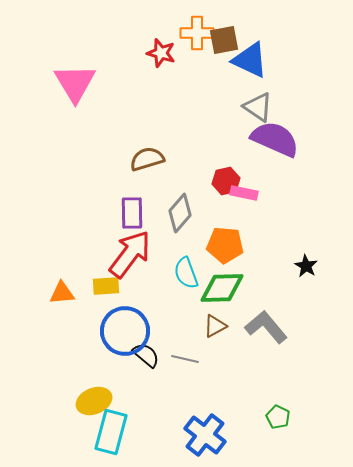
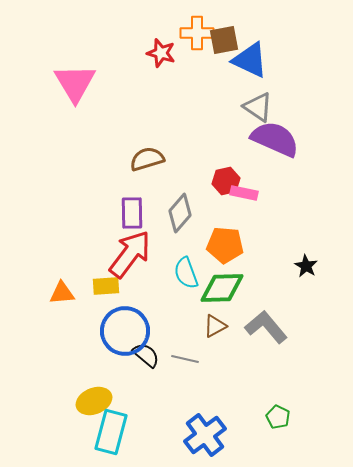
blue cross: rotated 15 degrees clockwise
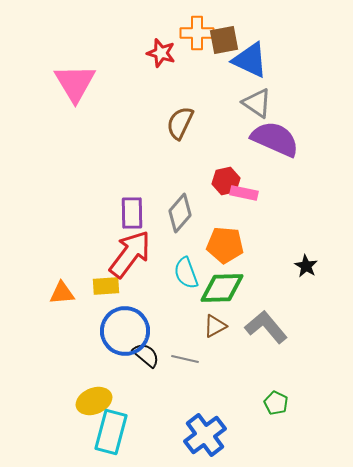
gray triangle: moved 1 px left, 4 px up
brown semicircle: moved 33 px right, 36 px up; rotated 48 degrees counterclockwise
green pentagon: moved 2 px left, 14 px up
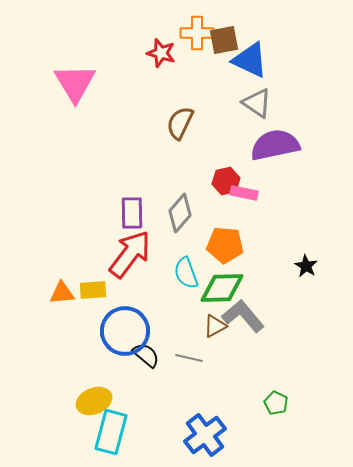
purple semicircle: moved 6 px down; rotated 36 degrees counterclockwise
yellow rectangle: moved 13 px left, 4 px down
gray L-shape: moved 23 px left, 11 px up
gray line: moved 4 px right, 1 px up
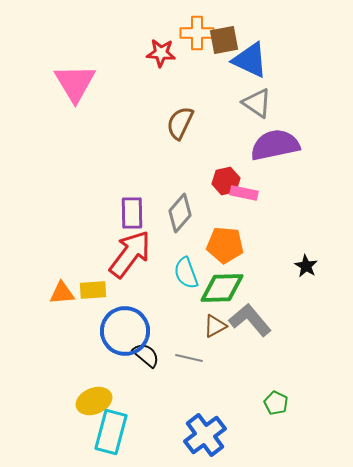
red star: rotated 12 degrees counterclockwise
gray L-shape: moved 7 px right, 4 px down
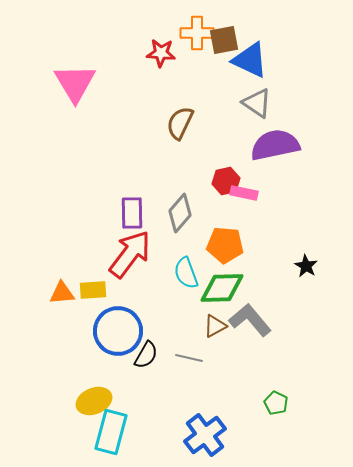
blue circle: moved 7 px left
black semicircle: rotated 80 degrees clockwise
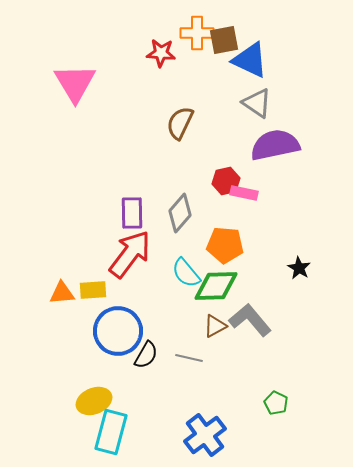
black star: moved 7 px left, 2 px down
cyan semicircle: rotated 20 degrees counterclockwise
green diamond: moved 6 px left, 2 px up
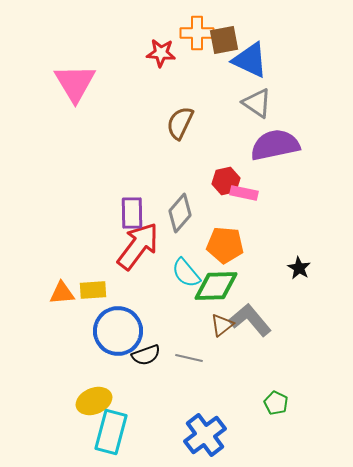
red arrow: moved 8 px right, 8 px up
brown triangle: moved 7 px right, 1 px up; rotated 10 degrees counterclockwise
black semicircle: rotated 40 degrees clockwise
